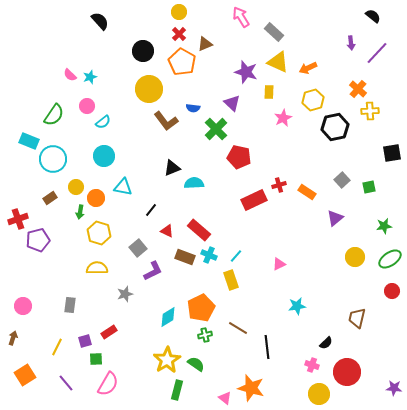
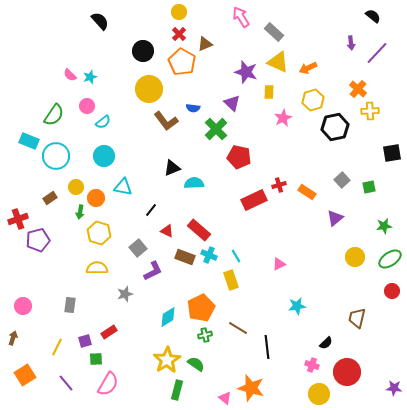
cyan circle at (53, 159): moved 3 px right, 3 px up
cyan line at (236, 256): rotated 72 degrees counterclockwise
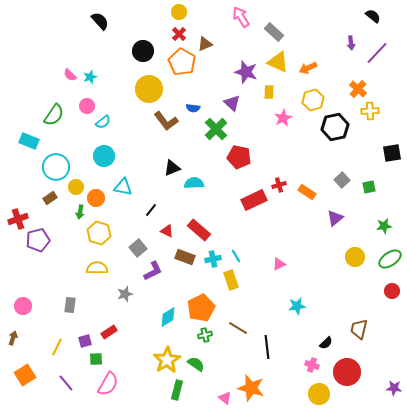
cyan circle at (56, 156): moved 11 px down
cyan cross at (209, 255): moved 4 px right, 4 px down; rotated 35 degrees counterclockwise
brown trapezoid at (357, 318): moved 2 px right, 11 px down
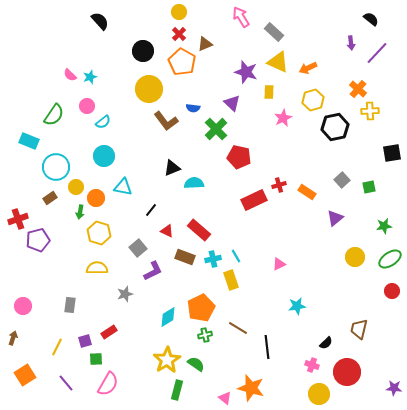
black semicircle at (373, 16): moved 2 px left, 3 px down
